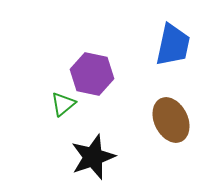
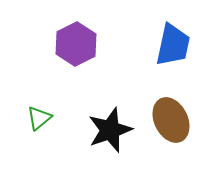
purple hexagon: moved 16 px left, 30 px up; rotated 21 degrees clockwise
green triangle: moved 24 px left, 14 px down
black star: moved 17 px right, 27 px up
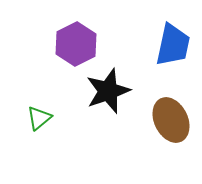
black star: moved 2 px left, 39 px up
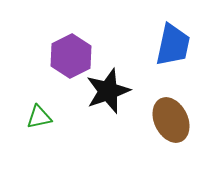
purple hexagon: moved 5 px left, 12 px down
green triangle: moved 1 px up; rotated 28 degrees clockwise
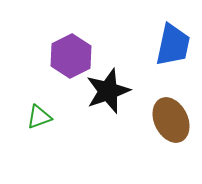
green triangle: rotated 8 degrees counterclockwise
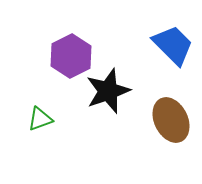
blue trapezoid: rotated 57 degrees counterclockwise
green triangle: moved 1 px right, 2 px down
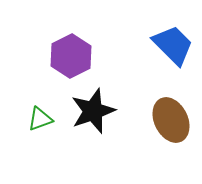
black star: moved 15 px left, 20 px down
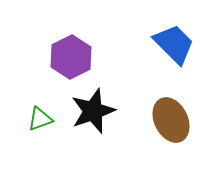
blue trapezoid: moved 1 px right, 1 px up
purple hexagon: moved 1 px down
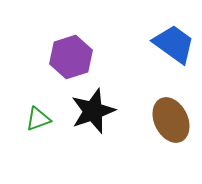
blue trapezoid: rotated 9 degrees counterclockwise
purple hexagon: rotated 9 degrees clockwise
green triangle: moved 2 px left
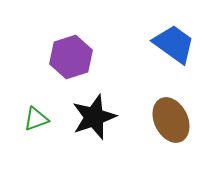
black star: moved 1 px right, 6 px down
green triangle: moved 2 px left
